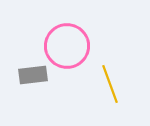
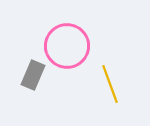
gray rectangle: rotated 60 degrees counterclockwise
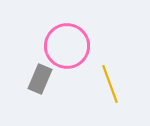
gray rectangle: moved 7 px right, 4 px down
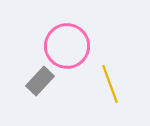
gray rectangle: moved 2 px down; rotated 20 degrees clockwise
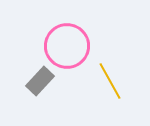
yellow line: moved 3 px up; rotated 9 degrees counterclockwise
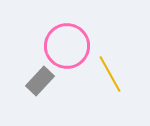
yellow line: moved 7 px up
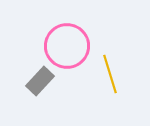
yellow line: rotated 12 degrees clockwise
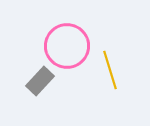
yellow line: moved 4 px up
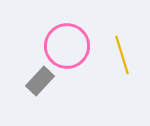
yellow line: moved 12 px right, 15 px up
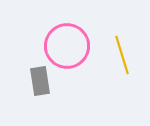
gray rectangle: rotated 52 degrees counterclockwise
